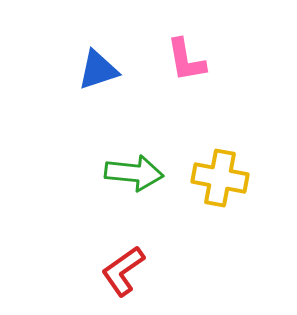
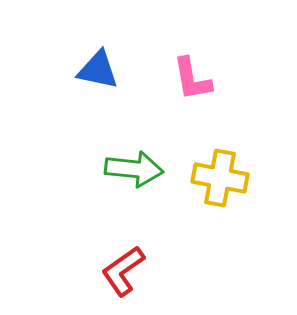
pink L-shape: moved 6 px right, 19 px down
blue triangle: rotated 30 degrees clockwise
green arrow: moved 4 px up
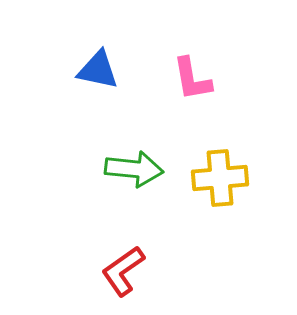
yellow cross: rotated 16 degrees counterclockwise
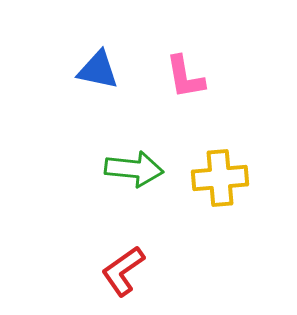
pink L-shape: moved 7 px left, 2 px up
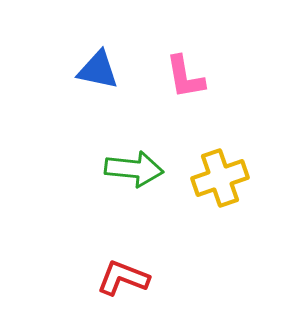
yellow cross: rotated 14 degrees counterclockwise
red L-shape: moved 7 px down; rotated 56 degrees clockwise
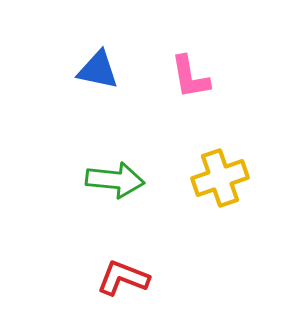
pink L-shape: moved 5 px right
green arrow: moved 19 px left, 11 px down
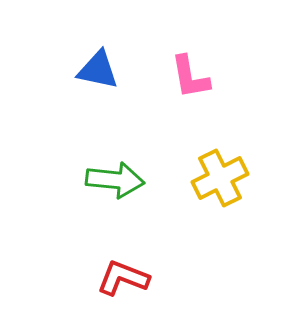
yellow cross: rotated 8 degrees counterclockwise
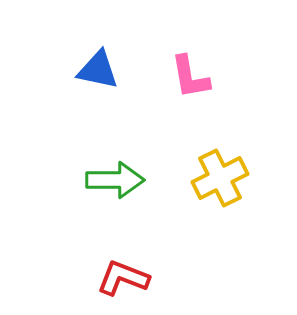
green arrow: rotated 6 degrees counterclockwise
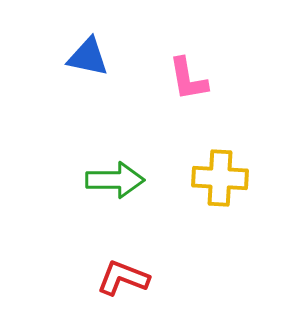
blue triangle: moved 10 px left, 13 px up
pink L-shape: moved 2 px left, 2 px down
yellow cross: rotated 30 degrees clockwise
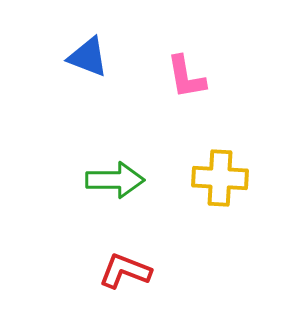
blue triangle: rotated 9 degrees clockwise
pink L-shape: moved 2 px left, 2 px up
red L-shape: moved 2 px right, 7 px up
